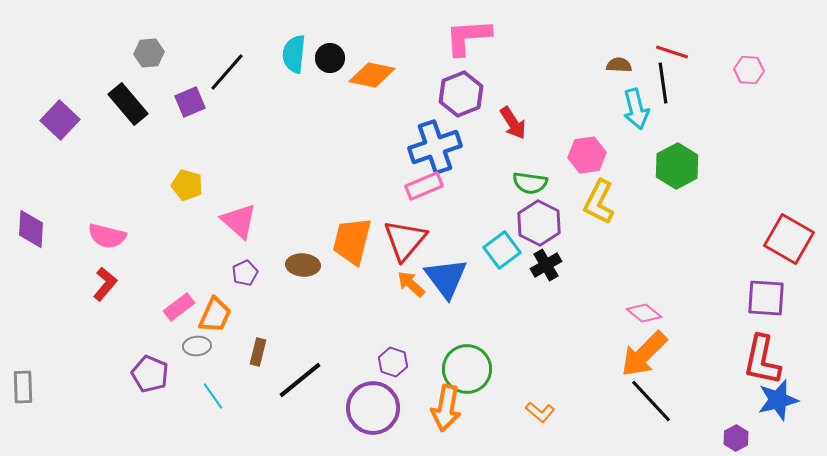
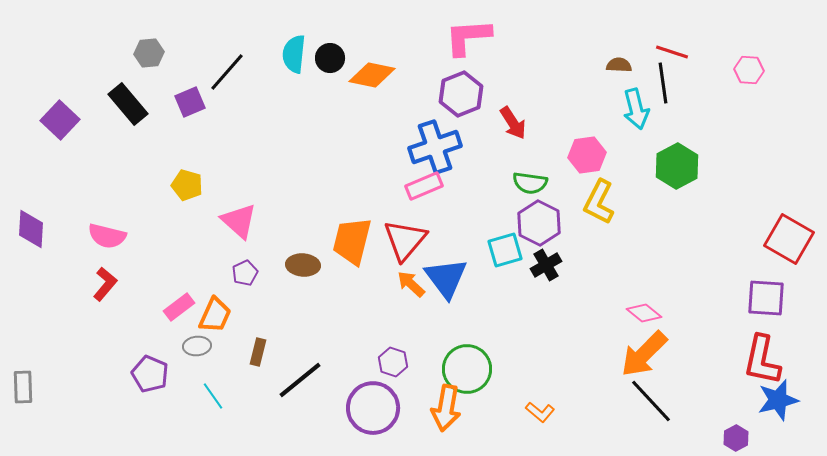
cyan square at (502, 250): moved 3 px right; rotated 21 degrees clockwise
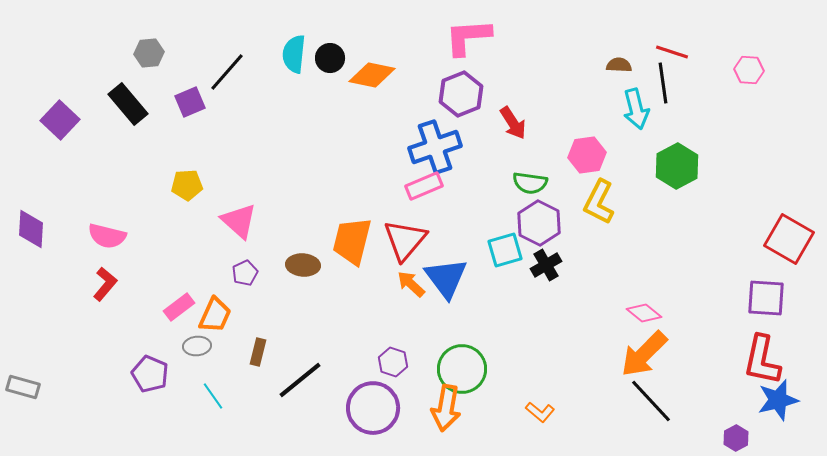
yellow pentagon at (187, 185): rotated 20 degrees counterclockwise
green circle at (467, 369): moved 5 px left
gray rectangle at (23, 387): rotated 72 degrees counterclockwise
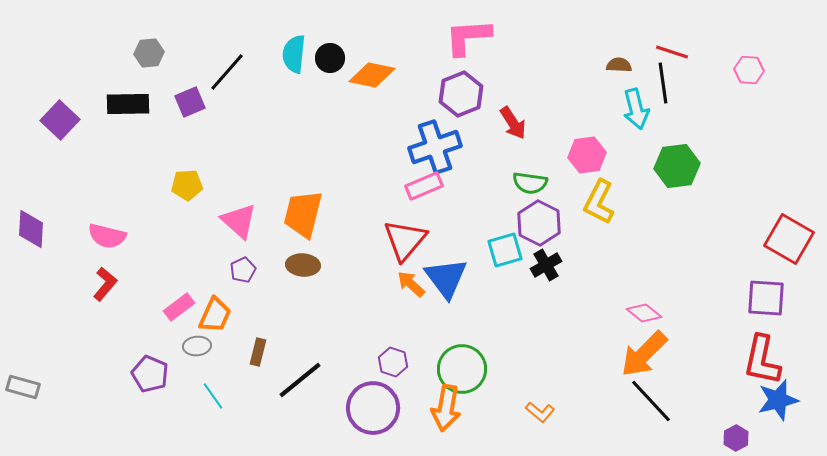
black rectangle at (128, 104): rotated 51 degrees counterclockwise
green hexagon at (677, 166): rotated 21 degrees clockwise
orange trapezoid at (352, 241): moved 49 px left, 27 px up
purple pentagon at (245, 273): moved 2 px left, 3 px up
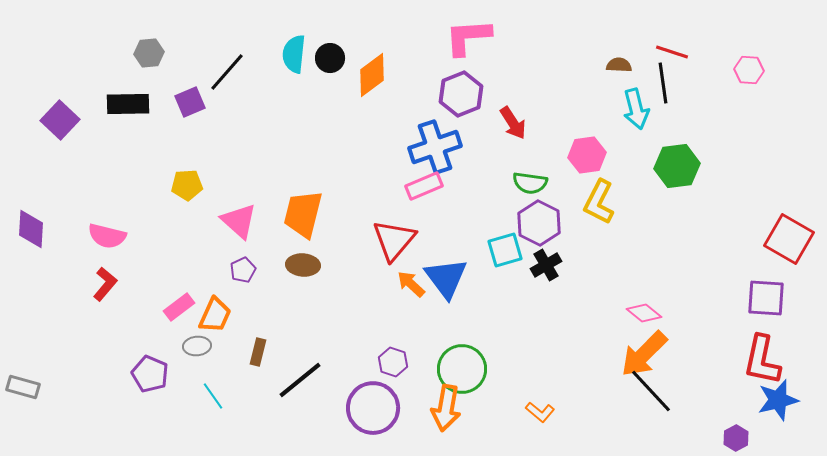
orange diamond at (372, 75): rotated 48 degrees counterclockwise
red triangle at (405, 240): moved 11 px left
black line at (651, 401): moved 10 px up
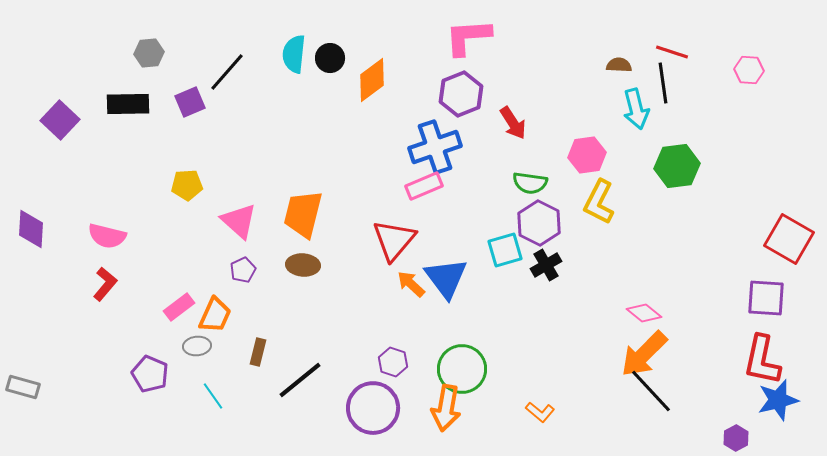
orange diamond at (372, 75): moved 5 px down
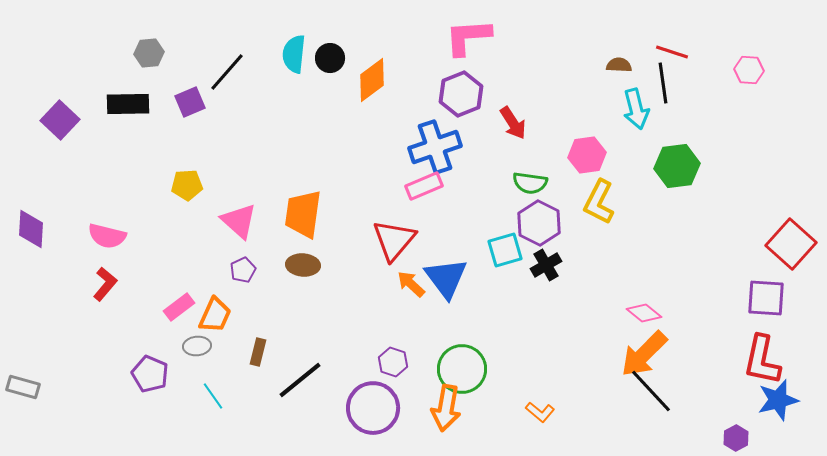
orange trapezoid at (303, 214): rotated 6 degrees counterclockwise
red square at (789, 239): moved 2 px right, 5 px down; rotated 12 degrees clockwise
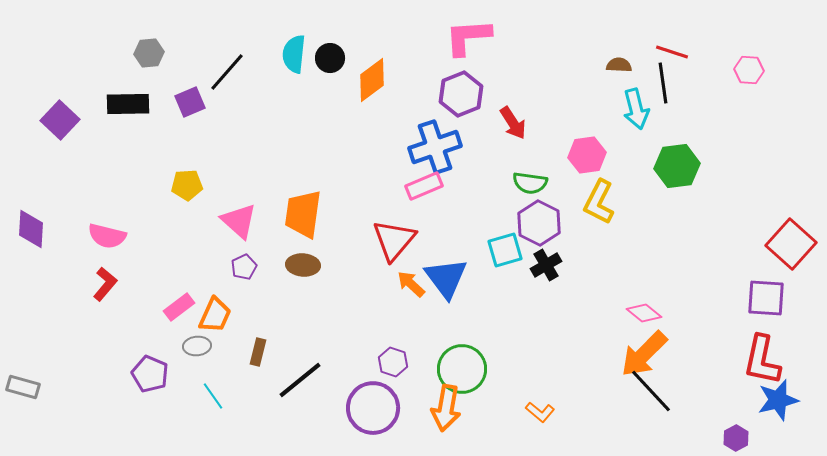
purple pentagon at (243, 270): moved 1 px right, 3 px up
